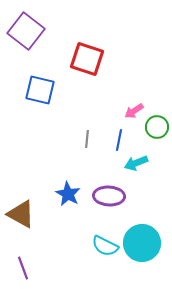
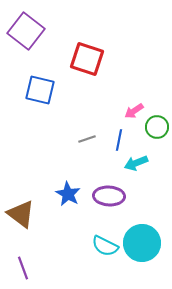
gray line: rotated 66 degrees clockwise
brown triangle: rotated 8 degrees clockwise
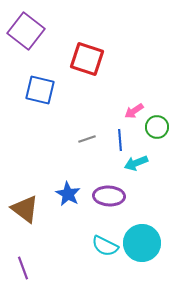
blue line: moved 1 px right; rotated 15 degrees counterclockwise
brown triangle: moved 4 px right, 5 px up
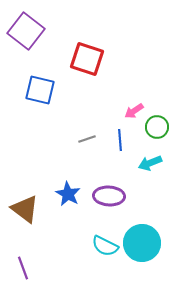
cyan arrow: moved 14 px right
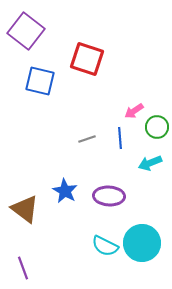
blue square: moved 9 px up
blue line: moved 2 px up
blue star: moved 3 px left, 3 px up
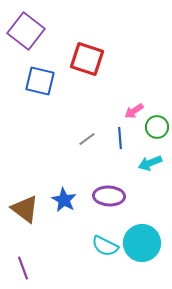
gray line: rotated 18 degrees counterclockwise
blue star: moved 1 px left, 9 px down
